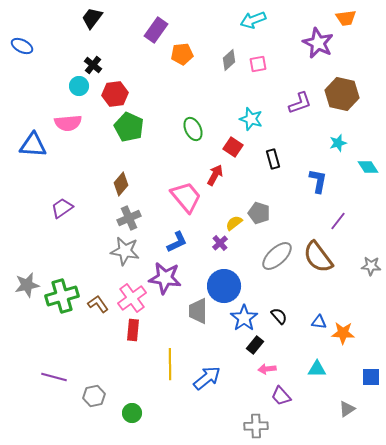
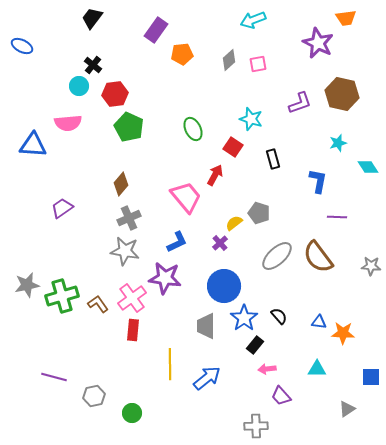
purple line at (338, 221): moved 1 px left, 4 px up; rotated 54 degrees clockwise
gray trapezoid at (198, 311): moved 8 px right, 15 px down
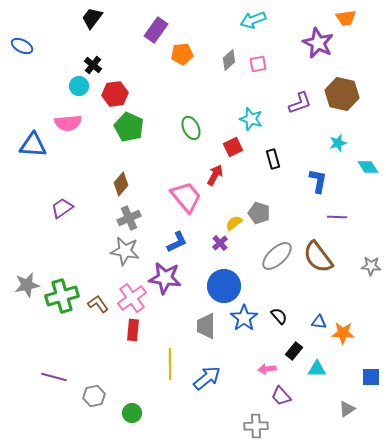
green ellipse at (193, 129): moved 2 px left, 1 px up
red square at (233, 147): rotated 30 degrees clockwise
black rectangle at (255, 345): moved 39 px right, 6 px down
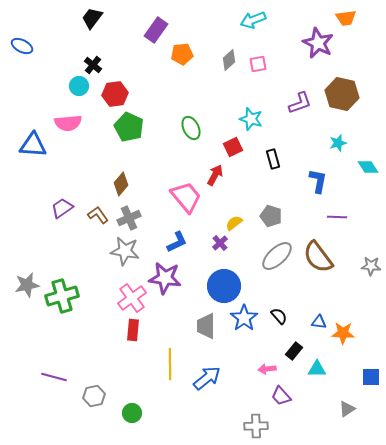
gray pentagon at (259, 213): moved 12 px right, 3 px down
brown L-shape at (98, 304): moved 89 px up
